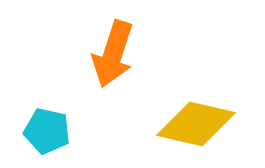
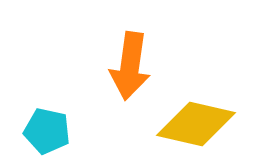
orange arrow: moved 17 px right, 12 px down; rotated 10 degrees counterclockwise
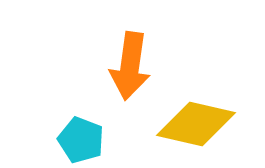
cyan pentagon: moved 34 px right, 9 px down; rotated 9 degrees clockwise
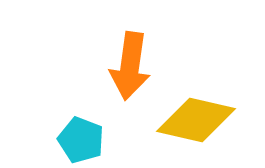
yellow diamond: moved 4 px up
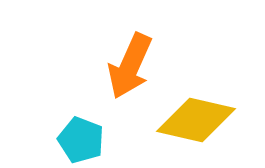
orange arrow: rotated 16 degrees clockwise
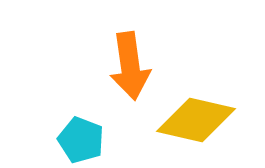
orange arrow: rotated 32 degrees counterclockwise
